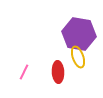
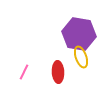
yellow ellipse: moved 3 px right
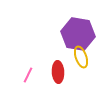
purple hexagon: moved 1 px left
pink line: moved 4 px right, 3 px down
